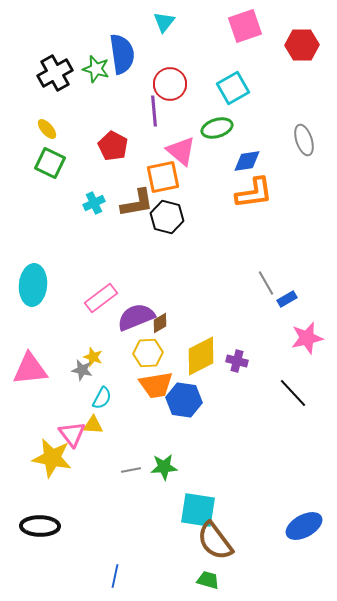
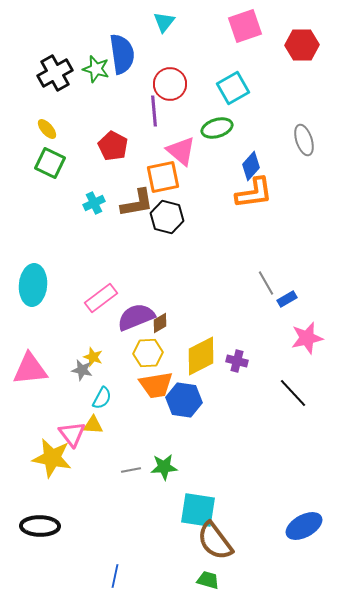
blue diamond at (247, 161): moved 4 px right, 5 px down; rotated 40 degrees counterclockwise
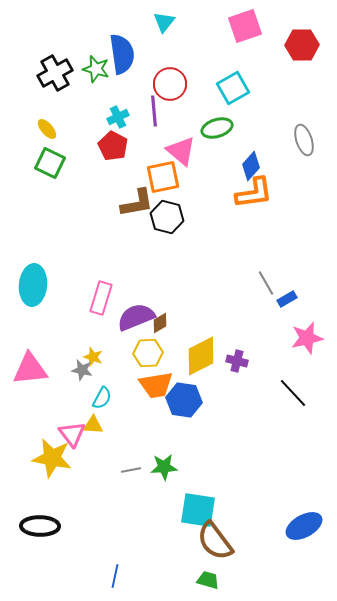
cyan cross at (94, 203): moved 24 px right, 86 px up
pink rectangle at (101, 298): rotated 36 degrees counterclockwise
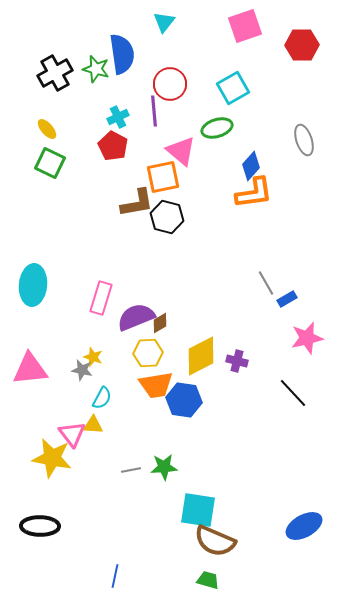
brown semicircle at (215, 541): rotated 30 degrees counterclockwise
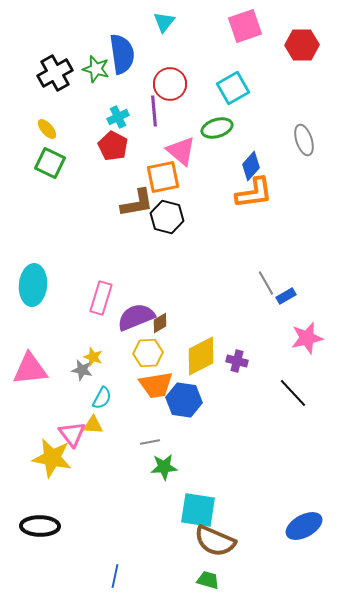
blue rectangle at (287, 299): moved 1 px left, 3 px up
gray line at (131, 470): moved 19 px right, 28 px up
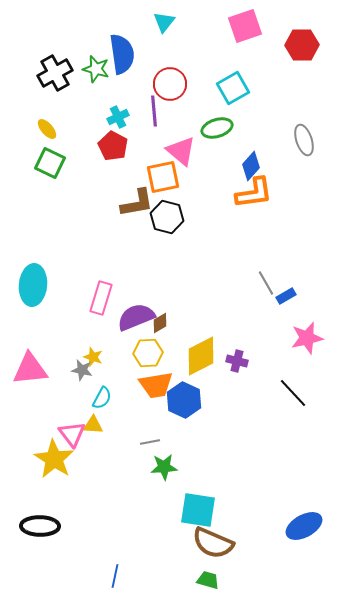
blue hexagon at (184, 400): rotated 16 degrees clockwise
yellow star at (52, 458): moved 2 px right, 1 px down; rotated 21 degrees clockwise
brown semicircle at (215, 541): moved 2 px left, 2 px down
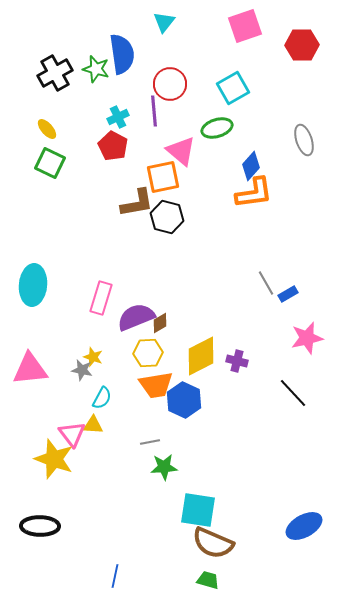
blue rectangle at (286, 296): moved 2 px right, 2 px up
yellow star at (54, 459): rotated 12 degrees counterclockwise
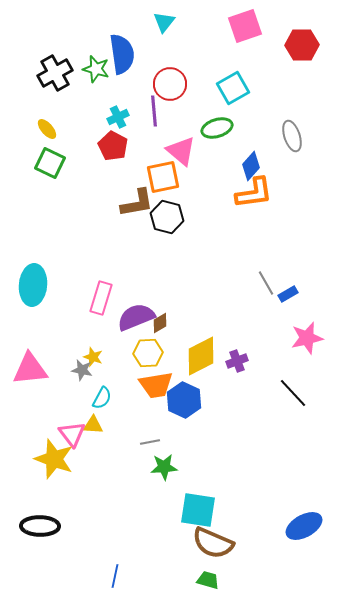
gray ellipse at (304, 140): moved 12 px left, 4 px up
purple cross at (237, 361): rotated 35 degrees counterclockwise
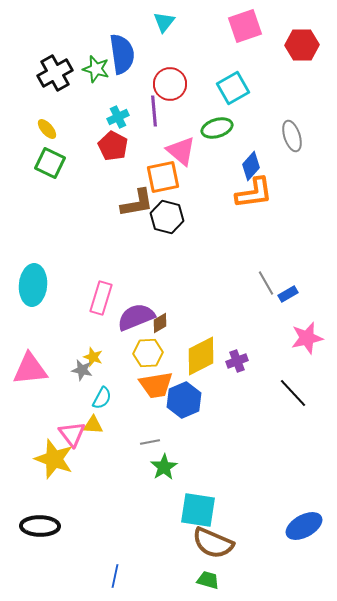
blue hexagon at (184, 400): rotated 12 degrees clockwise
green star at (164, 467): rotated 28 degrees counterclockwise
